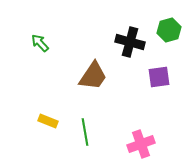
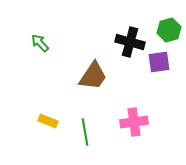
purple square: moved 15 px up
pink cross: moved 7 px left, 22 px up; rotated 12 degrees clockwise
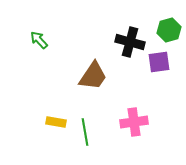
green arrow: moved 1 px left, 3 px up
yellow rectangle: moved 8 px right, 1 px down; rotated 12 degrees counterclockwise
